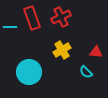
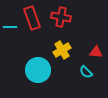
red cross: rotated 36 degrees clockwise
cyan circle: moved 9 px right, 2 px up
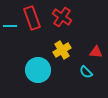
red cross: moved 1 px right; rotated 24 degrees clockwise
cyan line: moved 1 px up
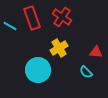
cyan line: rotated 32 degrees clockwise
yellow cross: moved 3 px left, 2 px up
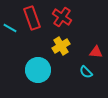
cyan line: moved 2 px down
yellow cross: moved 2 px right, 2 px up
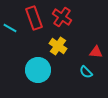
red rectangle: moved 2 px right
yellow cross: moved 3 px left; rotated 24 degrees counterclockwise
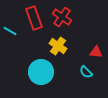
cyan line: moved 3 px down
cyan circle: moved 3 px right, 2 px down
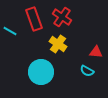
red rectangle: moved 1 px down
yellow cross: moved 2 px up
cyan semicircle: moved 1 px right, 1 px up; rotated 16 degrees counterclockwise
